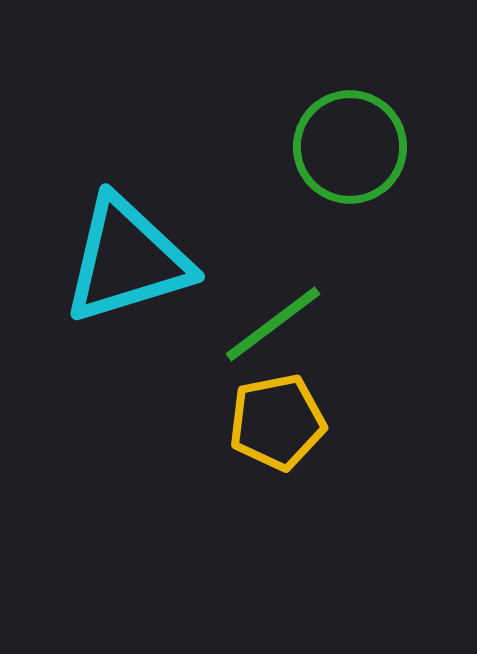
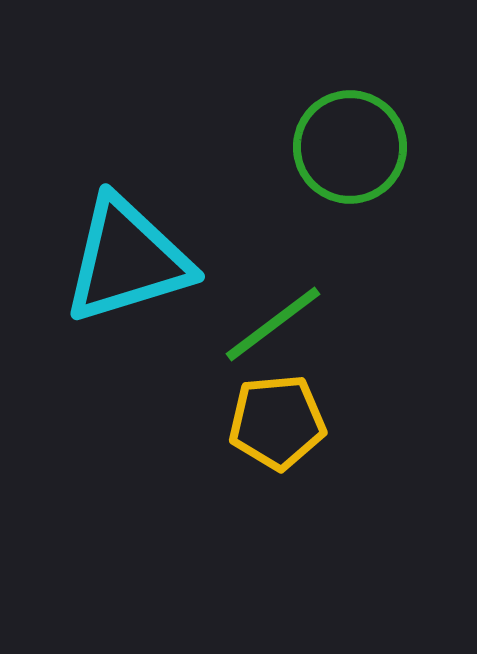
yellow pentagon: rotated 6 degrees clockwise
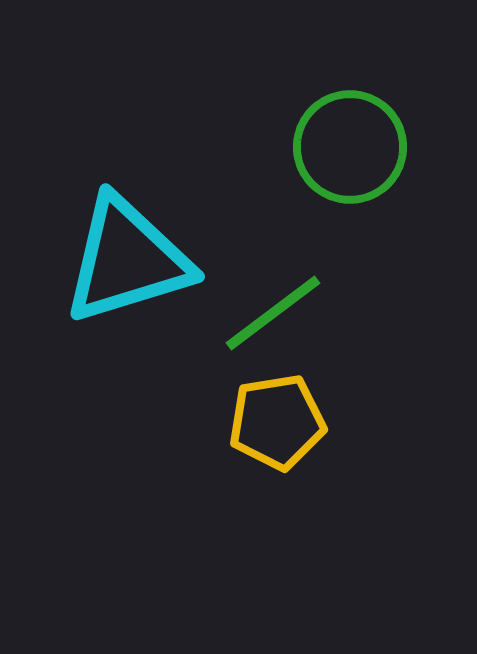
green line: moved 11 px up
yellow pentagon: rotated 4 degrees counterclockwise
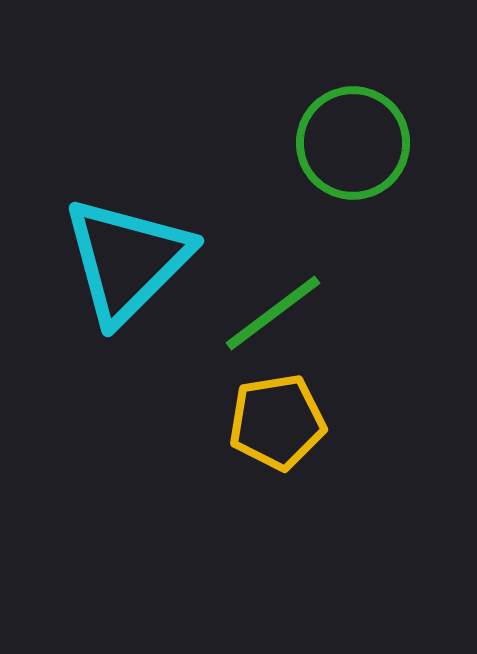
green circle: moved 3 px right, 4 px up
cyan triangle: rotated 28 degrees counterclockwise
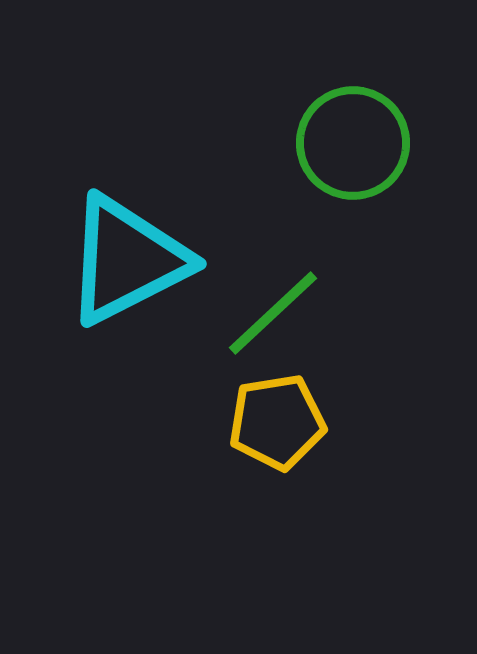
cyan triangle: rotated 18 degrees clockwise
green line: rotated 6 degrees counterclockwise
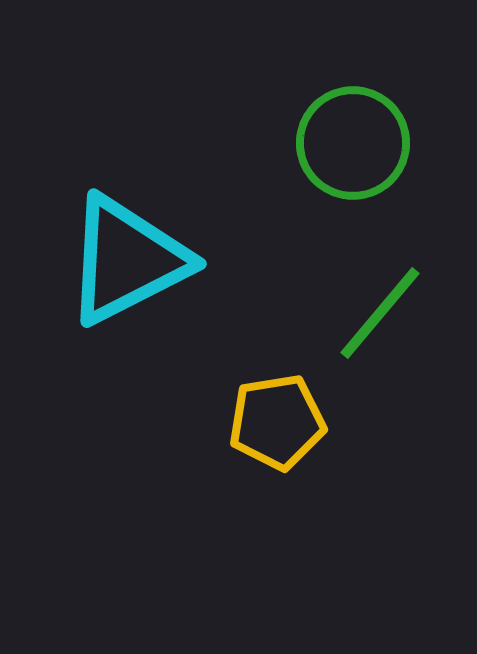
green line: moved 107 px right; rotated 7 degrees counterclockwise
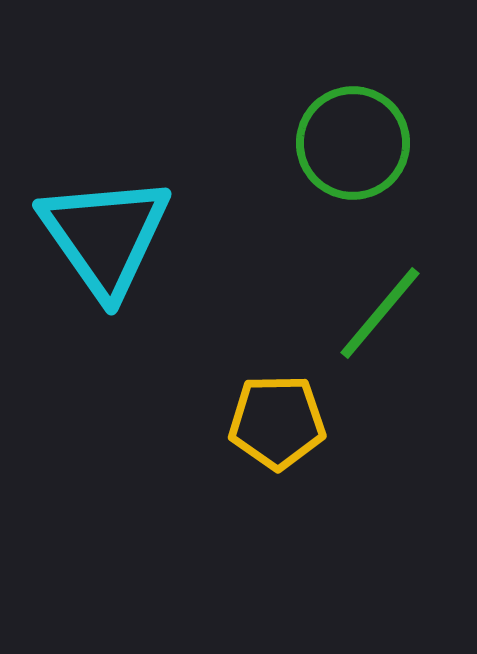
cyan triangle: moved 22 px left, 24 px up; rotated 38 degrees counterclockwise
yellow pentagon: rotated 8 degrees clockwise
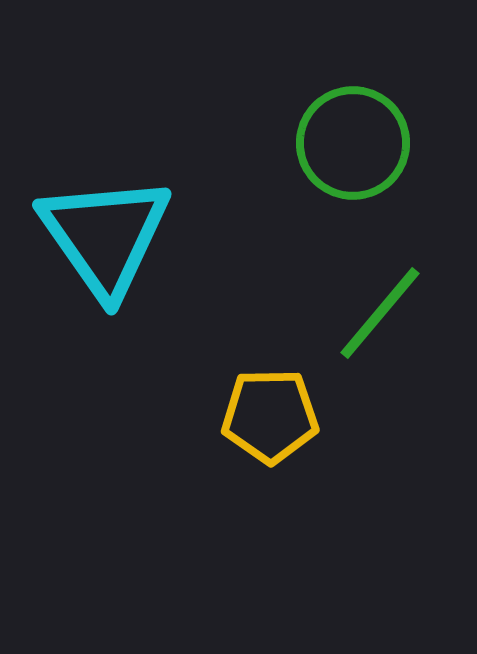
yellow pentagon: moved 7 px left, 6 px up
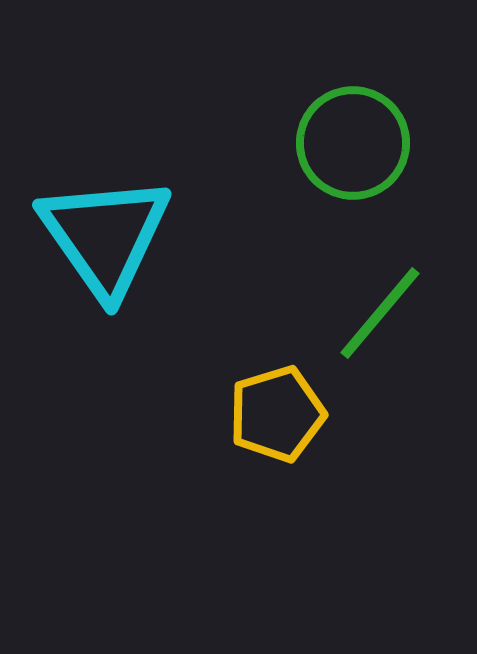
yellow pentagon: moved 7 px right, 2 px up; rotated 16 degrees counterclockwise
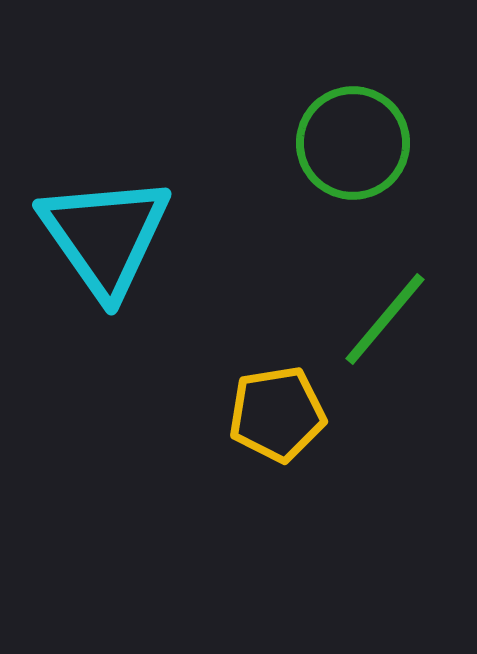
green line: moved 5 px right, 6 px down
yellow pentagon: rotated 8 degrees clockwise
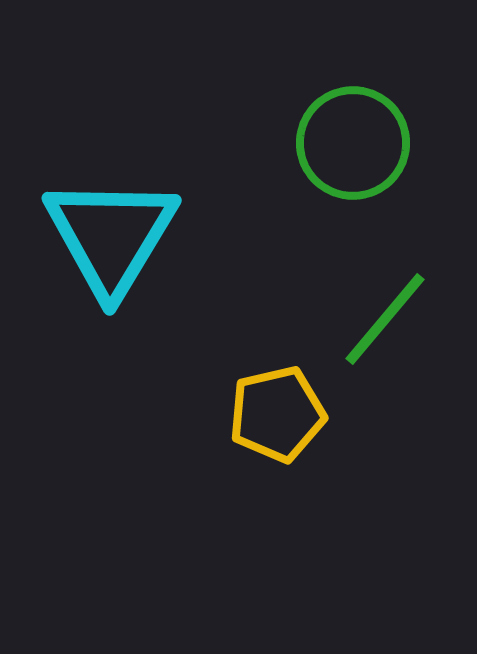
cyan triangle: moved 6 px right; rotated 6 degrees clockwise
yellow pentagon: rotated 4 degrees counterclockwise
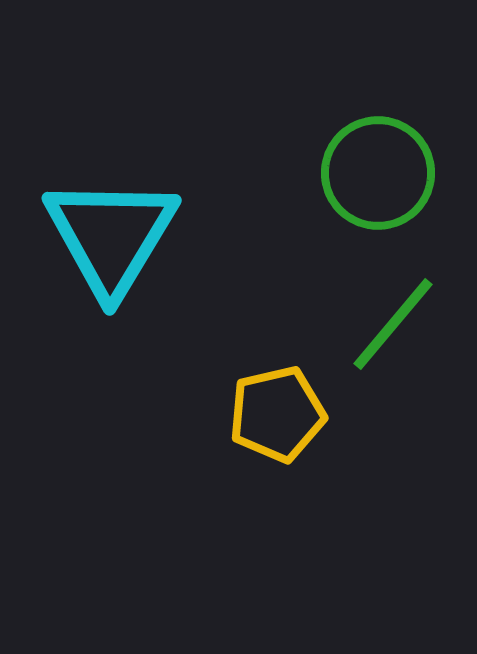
green circle: moved 25 px right, 30 px down
green line: moved 8 px right, 5 px down
